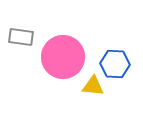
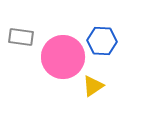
blue hexagon: moved 13 px left, 23 px up
yellow triangle: rotated 40 degrees counterclockwise
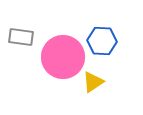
yellow triangle: moved 4 px up
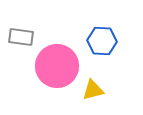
pink circle: moved 6 px left, 9 px down
yellow triangle: moved 8 px down; rotated 20 degrees clockwise
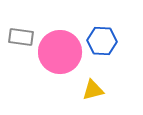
pink circle: moved 3 px right, 14 px up
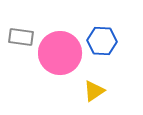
pink circle: moved 1 px down
yellow triangle: moved 1 px right, 1 px down; rotated 20 degrees counterclockwise
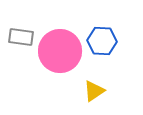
pink circle: moved 2 px up
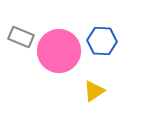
gray rectangle: rotated 15 degrees clockwise
pink circle: moved 1 px left
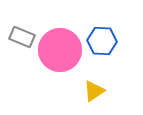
gray rectangle: moved 1 px right
pink circle: moved 1 px right, 1 px up
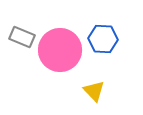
blue hexagon: moved 1 px right, 2 px up
yellow triangle: rotated 40 degrees counterclockwise
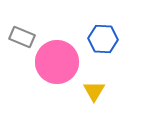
pink circle: moved 3 px left, 12 px down
yellow triangle: rotated 15 degrees clockwise
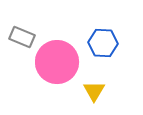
blue hexagon: moved 4 px down
